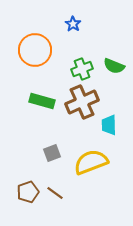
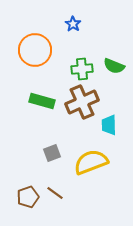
green cross: rotated 15 degrees clockwise
brown pentagon: moved 5 px down
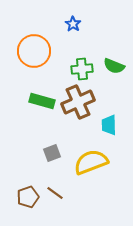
orange circle: moved 1 px left, 1 px down
brown cross: moved 4 px left
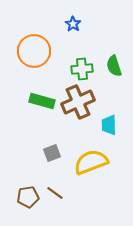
green semicircle: rotated 50 degrees clockwise
brown pentagon: rotated 10 degrees clockwise
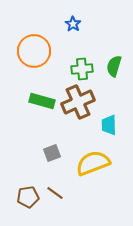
green semicircle: rotated 35 degrees clockwise
yellow semicircle: moved 2 px right, 1 px down
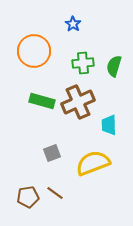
green cross: moved 1 px right, 6 px up
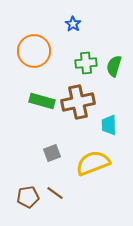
green cross: moved 3 px right
brown cross: rotated 12 degrees clockwise
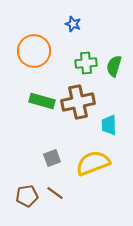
blue star: rotated 14 degrees counterclockwise
gray square: moved 5 px down
brown pentagon: moved 1 px left, 1 px up
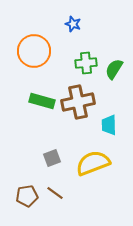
green semicircle: moved 3 px down; rotated 15 degrees clockwise
